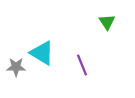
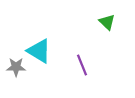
green triangle: rotated 12 degrees counterclockwise
cyan triangle: moved 3 px left, 2 px up
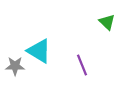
gray star: moved 1 px left, 1 px up
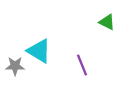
green triangle: rotated 18 degrees counterclockwise
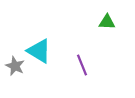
green triangle: rotated 24 degrees counterclockwise
gray star: rotated 24 degrees clockwise
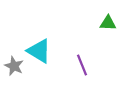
green triangle: moved 1 px right, 1 px down
gray star: moved 1 px left
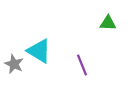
gray star: moved 2 px up
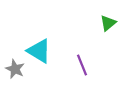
green triangle: rotated 42 degrees counterclockwise
gray star: moved 1 px right, 5 px down
